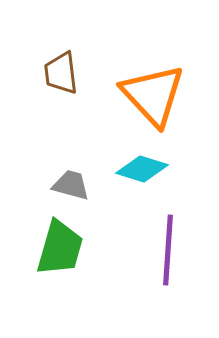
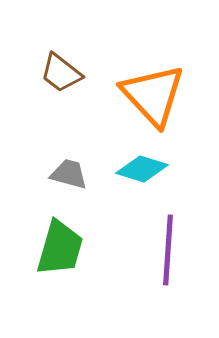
brown trapezoid: rotated 45 degrees counterclockwise
gray trapezoid: moved 2 px left, 11 px up
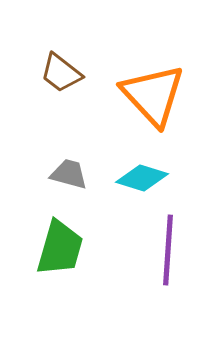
cyan diamond: moved 9 px down
